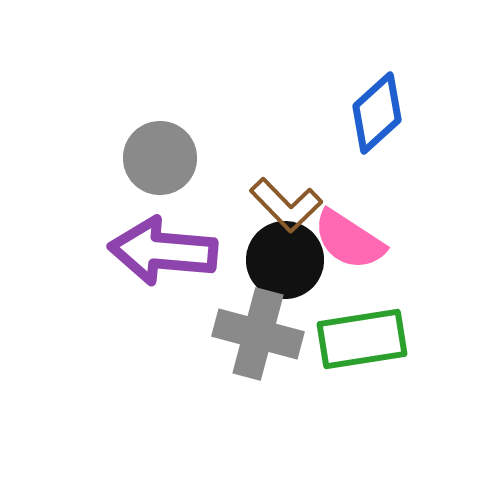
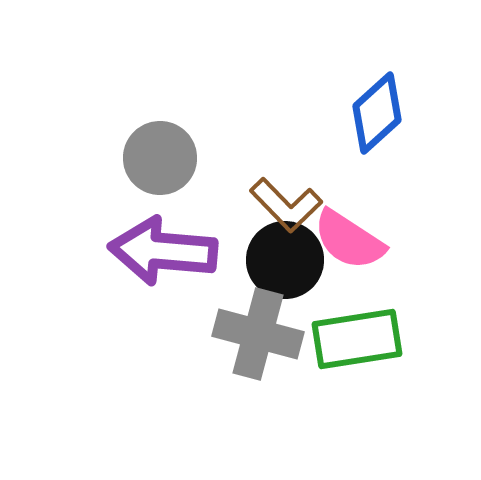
green rectangle: moved 5 px left
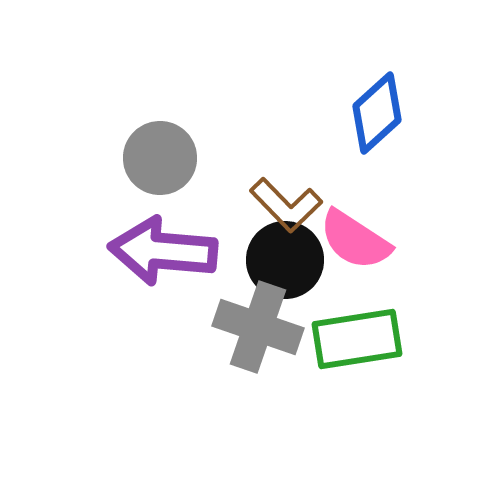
pink semicircle: moved 6 px right
gray cross: moved 7 px up; rotated 4 degrees clockwise
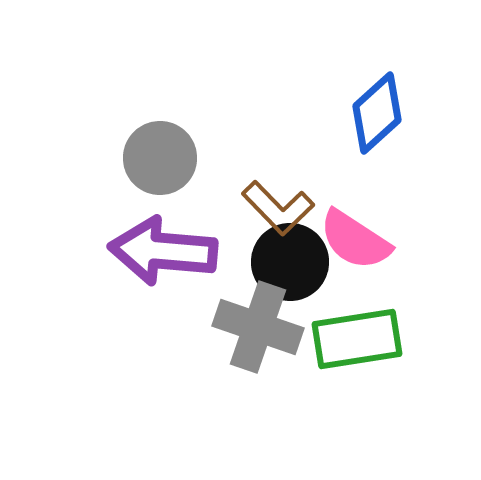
brown L-shape: moved 8 px left, 3 px down
black circle: moved 5 px right, 2 px down
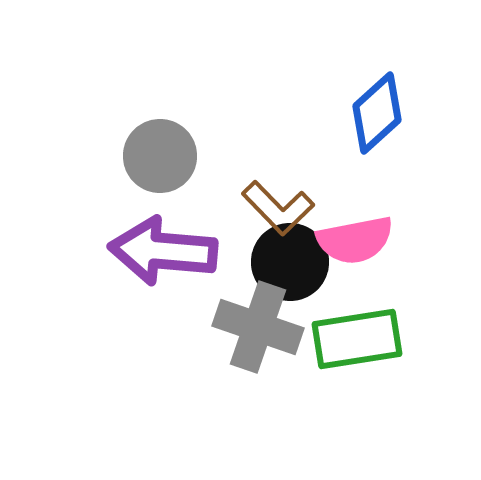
gray circle: moved 2 px up
pink semicircle: rotated 44 degrees counterclockwise
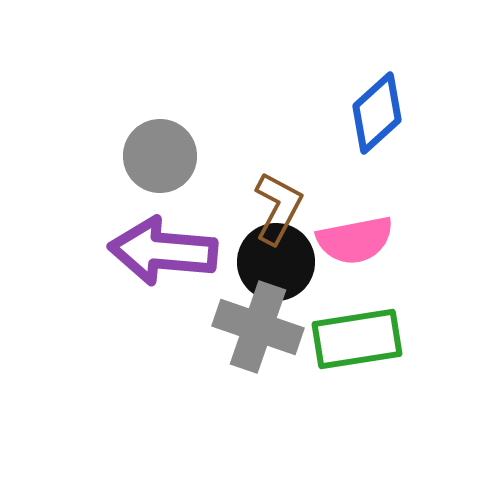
brown L-shape: rotated 108 degrees counterclockwise
black circle: moved 14 px left
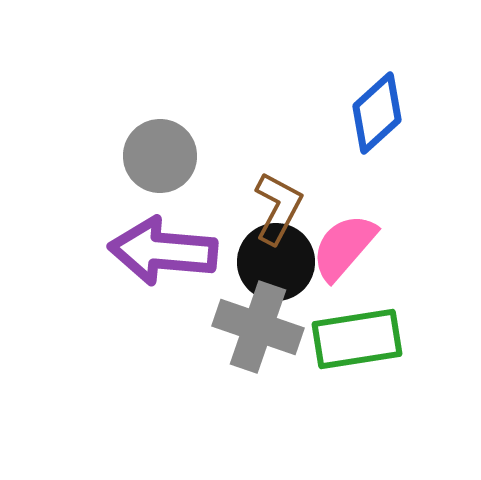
pink semicircle: moved 11 px left, 7 px down; rotated 142 degrees clockwise
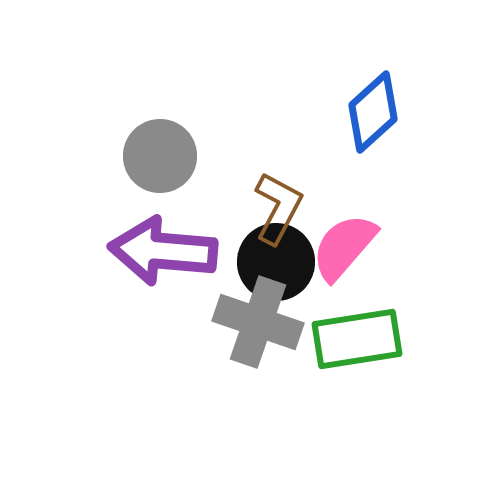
blue diamond: moved 4 px left, 1 px up
gray cross: moved 5 px up
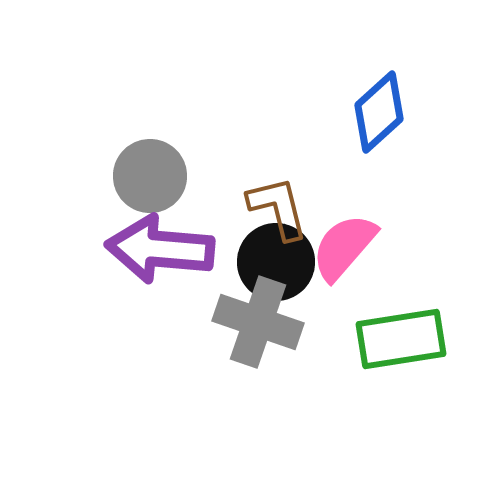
blue diamond: moved 6 px right
gray circle: moved 10 px left, 20 px down
brown L-shape: rotated 42 degrees counterclockwise
purple arrow: moved 3 px left, 2 px up
green rectangle: moved 44 px right
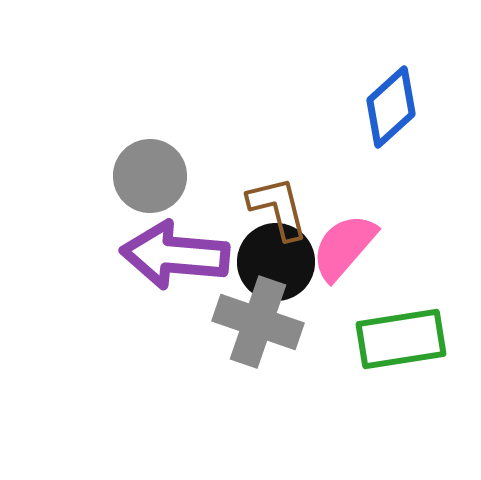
blue diamond: moved 12 px right, 5 px up
purple arrow: moved 15 px right, 6 px down
